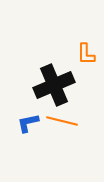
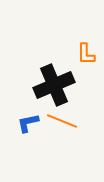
orange line: rotated 8 degrees clockwise
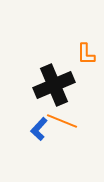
blue L-shape: moved 11 px right, 6 px down; rotated 35 degrees counterclockwise
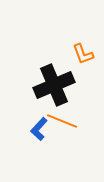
orange L-shape: moved 3 px left; rotated 20 degrees counterclockwise
